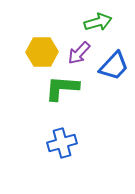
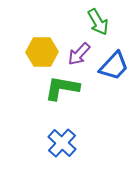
green arrow: rotated 76 degrees clockwise
purple arrow: moved 1 px down
green L-shape: rotated 6 degrees clockwise
blue cross: rotated 32 degrees counterclockwise
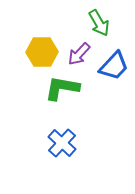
green arrow: moved 1 px right, 1 px down
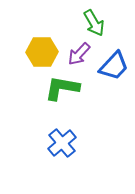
green arrow: moved 5 px left
blue cross: rotated 8 degrees clockwise
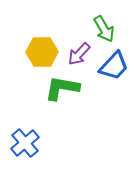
green arrow: moved 10 px right, 6 px down
blue cross: moved 37 px left
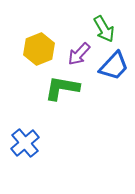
yellow hexagon: moved 3 px left, 3 px up; rotated 20 degrees counterclockwise
